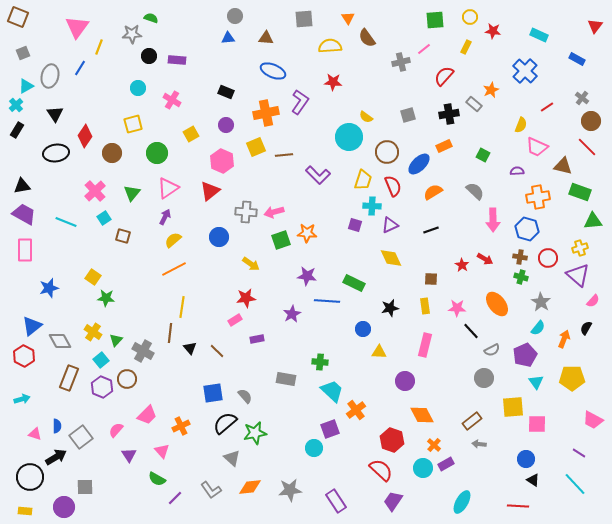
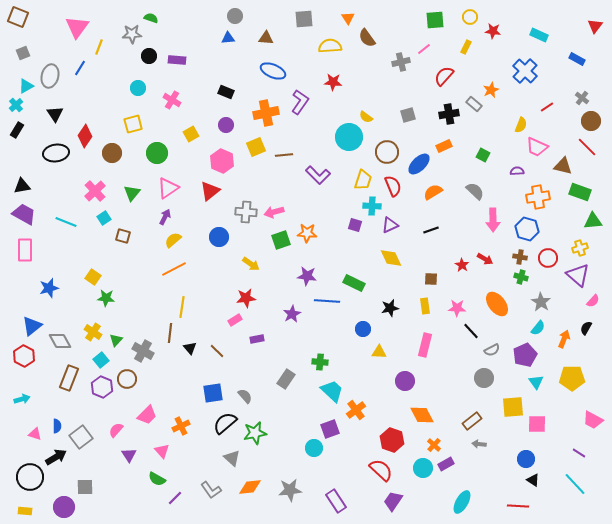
gray rectangle at (286, 379): rotated 66 degrees counterclockwise
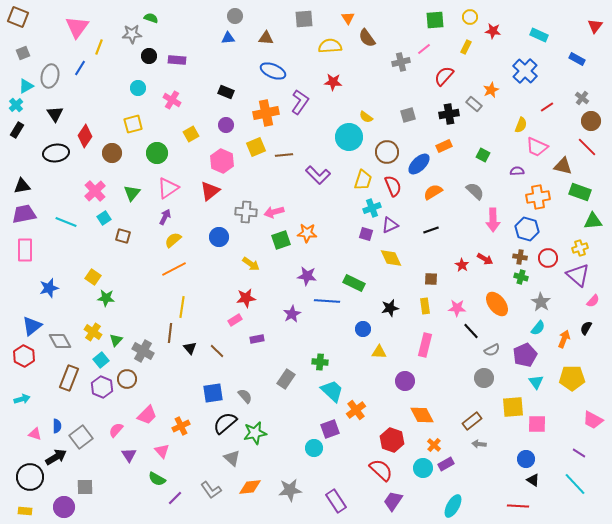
cyan cross at (372, 206): moved 2 px down; rotated 24 degrees counterclockwise
purple trapezoid at (24, 214): rotated 40 degrees counterclockwise
purple square at (355, 225): moved 11 px right, 9 px down
cyan ellipse at (462, 502): moved 9 px left, 4 px down
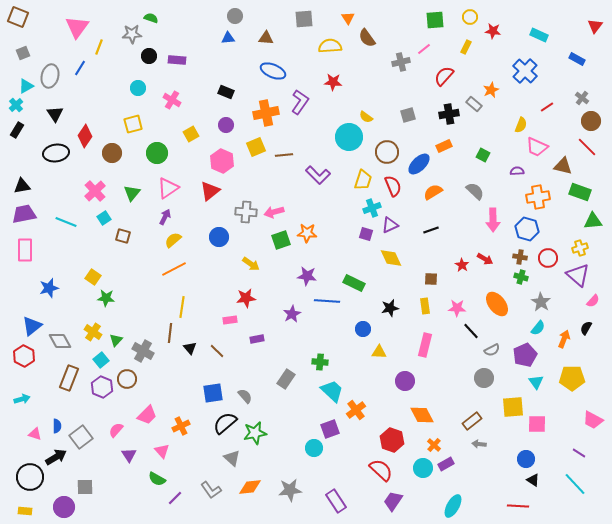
pink rectangle at (235, 320): moved 5 px left; rotated 24 degrees clockwise
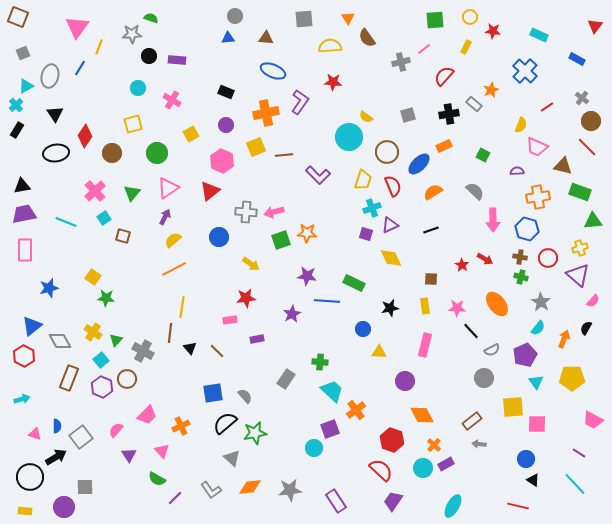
red line at (518, 506): rotated 10 degrees clockwise
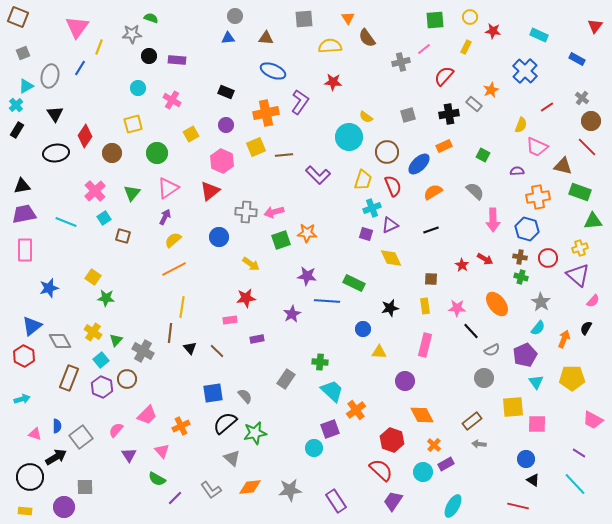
cyan circle at (423, 468): moved 4 px down
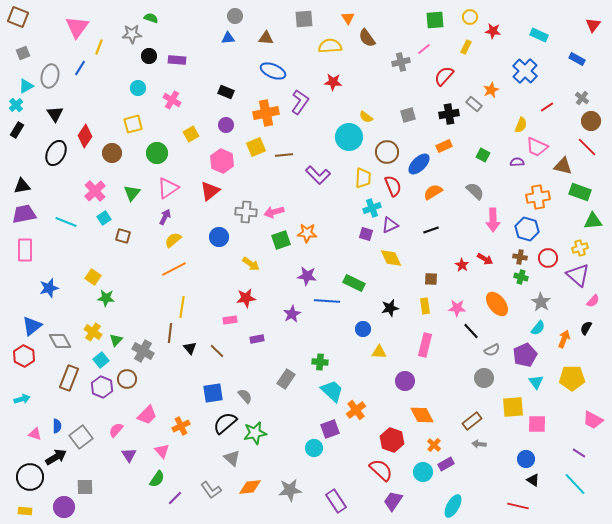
red triangle at (595, 26): moved 2 px left, 1 px up
black ellipse at (56, 153): rotated 55 degrees counterclockwise
purple semicircle at (517, 171): moved 9 px up
yellow trapezoid at (363, 180): moved 2 px up; rotated 15 degrees counterclockwise
green semicircle at (157, 479): rotated 84 degrees counterclockwise
